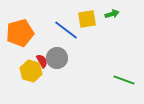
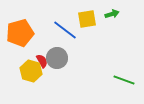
blue line: moved 1 px left
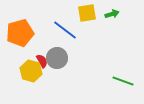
yellow square: moved 6 px up
green line: moved 1 px left, 1 px down
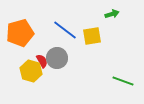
yellow square: moved 5 px right, 23 px down
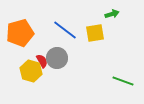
yellow square: moved 3 px right, 3 px up
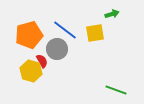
orange pentagon: moved 9 px right, 2 px down
gray circle: moved 9 px up
green line: moved 7 px left, 9 px down
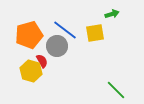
gray circle: moved 3 px up
green line: rotated 25 degrees clockwise
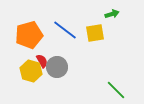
gray circle: moved 21 px down
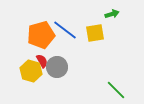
orange pentagon: moved 12 px right
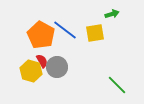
orange pentagon: rotated 28 degrees counterclockwise
green line: moved 1 px right, 5 px up
